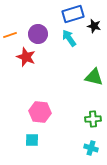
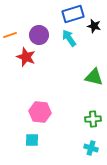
purple circle: moved 1 px right, 1 px down
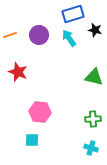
black star: moved 1 px right, 4 px down
red star: moved 8 px left, 15 px down
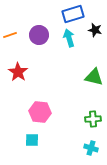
cyan arrow: rotated 18 degrees clockwise
red star: rotated 12 degrees clockwise
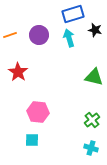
pink hexagon: moved 2 px left
green cross: moved 1 px left, 1 px down; rotated 35 degrees counterclockwise
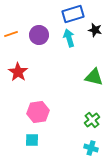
orange line: moved 1 px right, 1 px up
pink hexagon: rotated 15 degrees counterclockwise
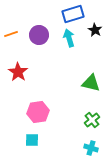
black star: rotated 16 degrees clockwise
green triangle: moved 3 px left, 6 px down
